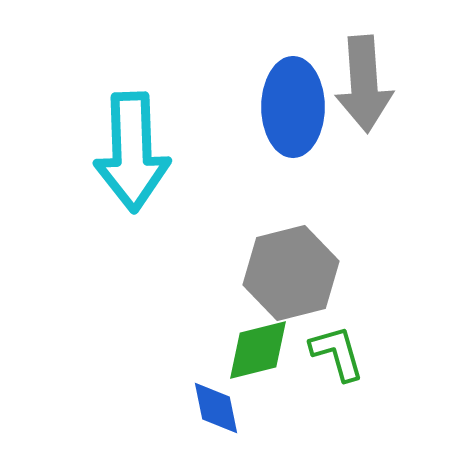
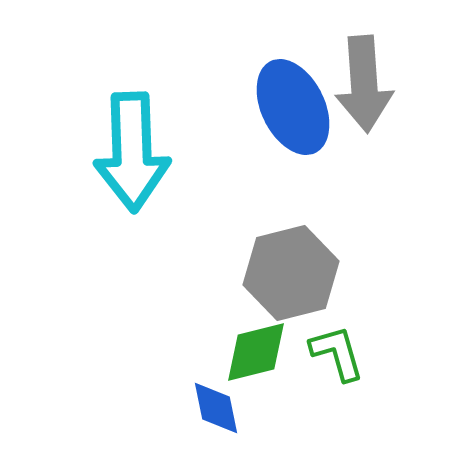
blue ellipse: rotated 26 degrees counterclockwise
green diamond: moved 2 px left, 2 px down
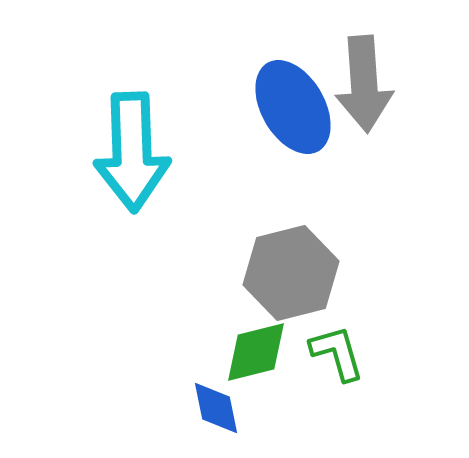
blue ellipse: rotated 4 degrees counterclockwise
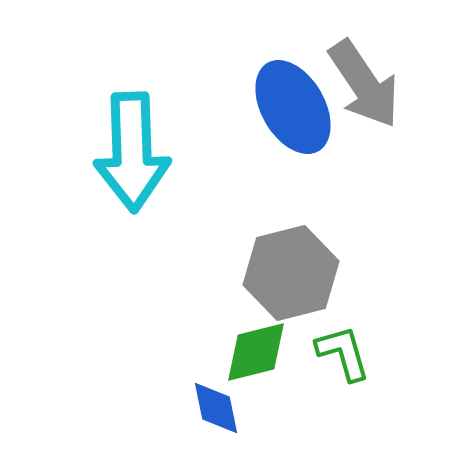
gray arrow: rotated 30 degrees counterclockwise
green L-shape: moved 6 px right
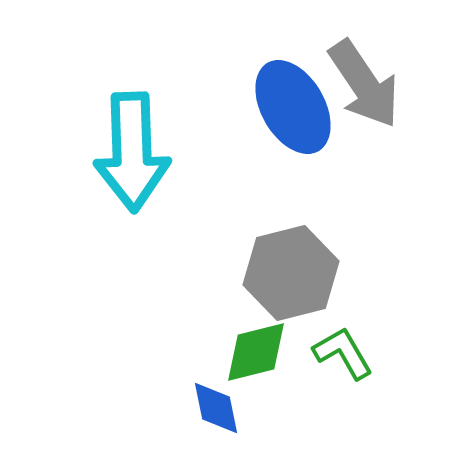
green L-shape: rotated 14 degrees counterclockwise
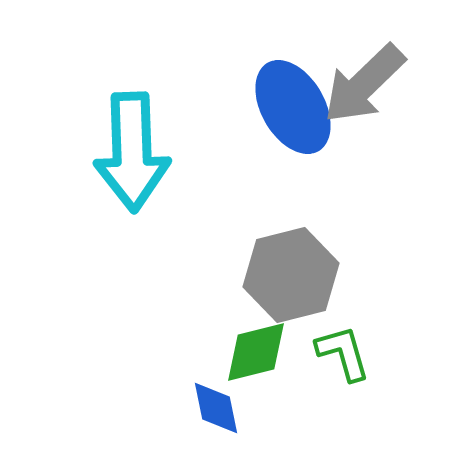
gray arrow: rotated 80 degrees clockwise
gray hexagon: moved 2 px down
green L-shape: rotated 14 degrees clockwise
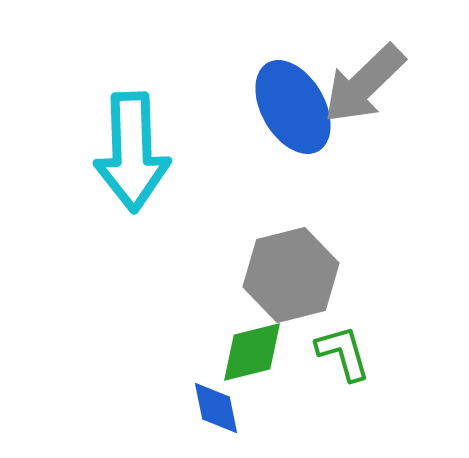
green diamond: moved 4 px left
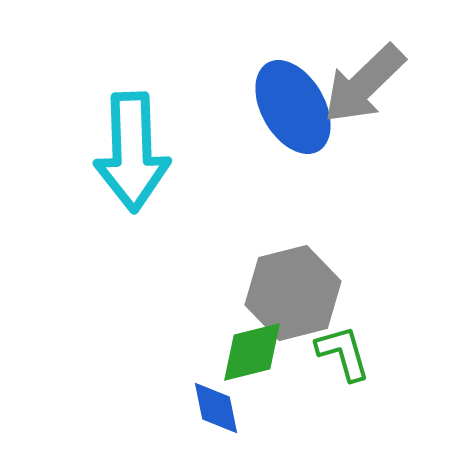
gray hexagon: moved 2 px right, 18 px down
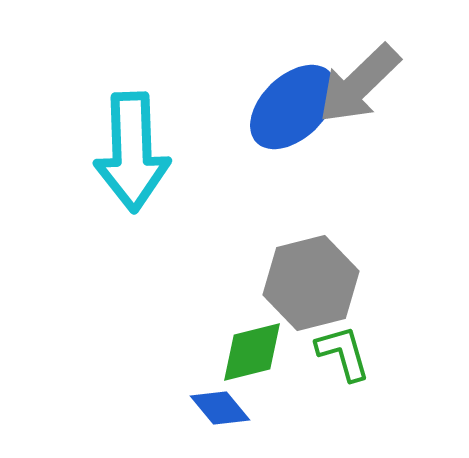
gray arrow: moved 5 px left
blue ellipse: rotated 76 degrees clockwise
gray hexagon: moved 18 px right, 10 px up
blue diamond: moved 4 px right; rotated 28 degrees counterclockwise
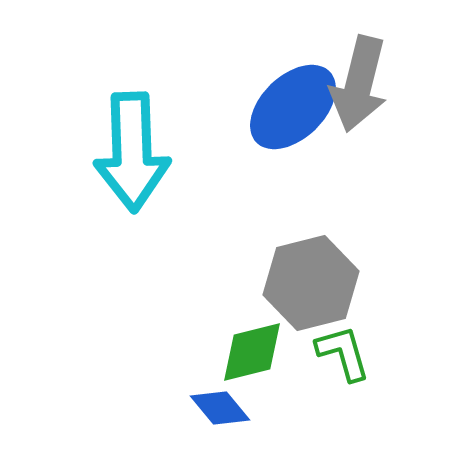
gray arrow: rotated 32 degrees counterclockwise
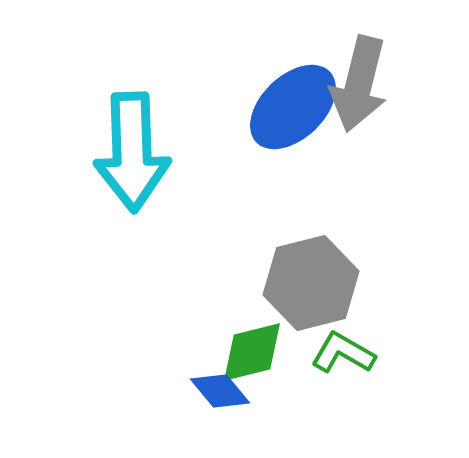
green L-shape: rotated 44 degrees counterclockwise
blue diamond: moved 17 px up
